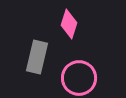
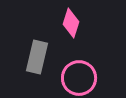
pink diamond: moved 2 px right, 1 px up
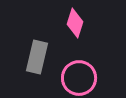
pink diamond: moved 4 px right
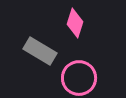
gray rectangle: moved 3 px right, 6 px up; rotated 72 degrees counterclockwise
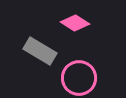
pink diamond: rotated 76 degrees counterclockwise
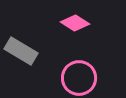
gray rectangle: moved 19 px left
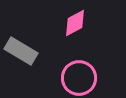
pink diamond: rotated 60 degrees counterclockwise
